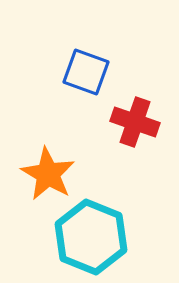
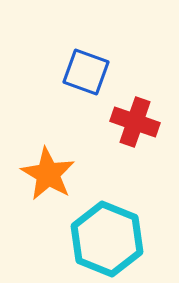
cyan hexagon: moved 16 px right, 2 px down
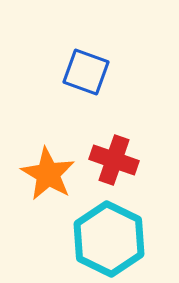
red cross: moved 21 px left, 38 px down
cyan hexagon: moved 2 px right; rotated 4 degrees clockwise
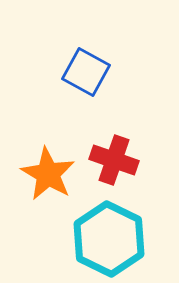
blue square: rotated 9 degrees clockwise
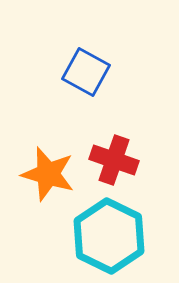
orange star: rotated 14 degrees counterclockwise
cyan hexagon: moved 3 px up
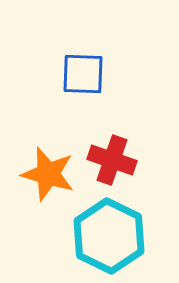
blue square: moved 3 px left, 2 px down; rotated 27 degrees counterclockwise
red cross: moved 2 px left
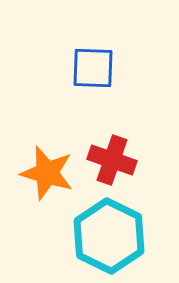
blue square: moved 10 px right, 6 px up
orange star: moved 1 px left, 1 px up
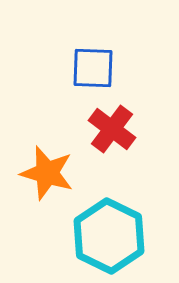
red cross: moved 31 px up; rotated 18 degrees clockwise
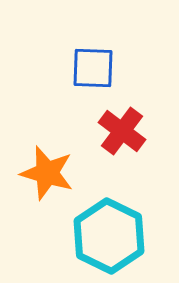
red cross: moved 10 px right, 2 px down
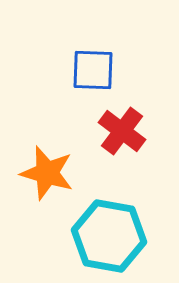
blue square: moved 2 px down
cyan hexagon: rotated 16 degrees counterclockwise
